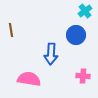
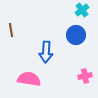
cyan cross: moved 3 px left, 1 px up
blue arrow: moved 5 px left, 2 px up
pink cross: moved 2 px right; rotated 16 degrees counterclockwise
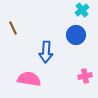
brown line: moved 2 px right, 2 px up; rotated 16 degrees counterclockwise
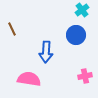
brown line: moved 1 px left, 1 px down
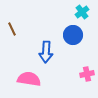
cyan cross: moved 2 px down
blue circle: moved 3 px left
pink cross: moved 2 px right, 2 px up
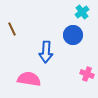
pink cross: rotated 32 degrees clockwise
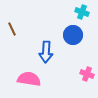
cyan cross: rotated 32 degrees counterclockwise
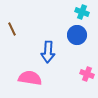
blue circle: moved 4 px right
blue arrow: moved 2 px right
pink semicircle: moved 1 px right, 1 px up
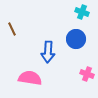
blue circle: moved 1 px left, 4 px down
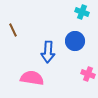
brown line: moved 1 px right, 1 px down
blue circle: moved 1 px left, 2 px down
pink cross: moved 1 px right
pink semicircle: moved 2 px right
